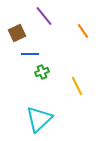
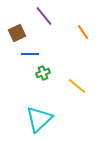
orange line: moved 1 px down
green cross: moved 1 px right, 1 px down
yellow line: rotated 24 degrees counterclockwise
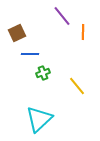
purple line: moved 18 px right
orange line: rotated 35 degrees clockwise
yellow line: rotated 12 degrees clockwise
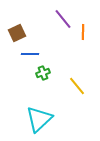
purple line: moved 1 px right, 3 px down
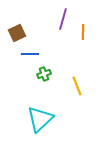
purple line: rotated 55 degrees clockwise
green cross: moved 1 px right, 1 px down
yellow line: rotated 18 degrees clockwise
cyan triangle: moved 1 px right
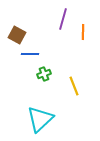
brown square: moved 2 px down; rotated 36 degrees counterclockwise
yellow line: moved 3 px left
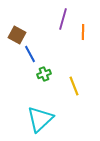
blue line: rotated 60 degrees clockwise
